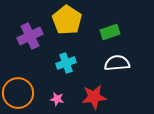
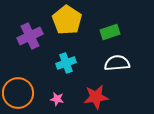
red star: moved 2 px right
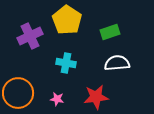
cyan cross: rotated 30 degrees clockwise
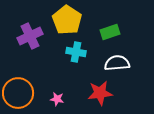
cyan cross: moved 10 px right, 11 px up
red star: moved 4 px right, 4 px up
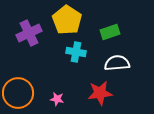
purple cross: moved 1 px left, 3 px up
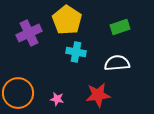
green rectangle: moved 10 px right, 5 px up
red star: moved 2 px left, 2 px down
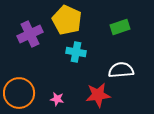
yellow pentagon: rotated 8 degrees counterclockwise
purple cross: moved 1 px right, 1 px down
white semicircle: moved 4 px right, 7 px down
orange circle: moved 1 px right
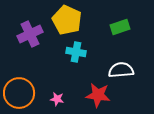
red star: rotated 15 degrees clockwise
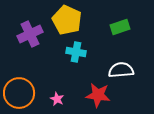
pink star: rotated 16 degrees clockwise
